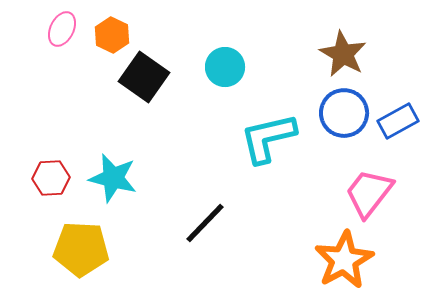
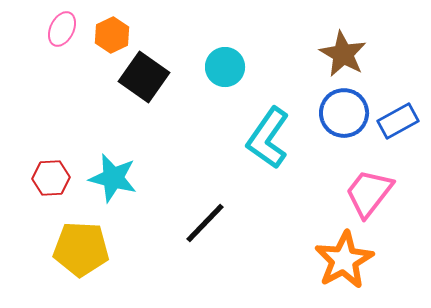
orange hexagon: rotated 8 degrees clockwise
cyan L-shape: rotated 42 degrees counterclockwise
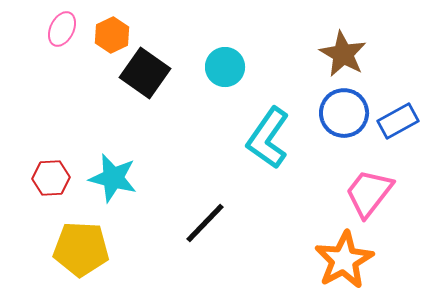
black square: moved 1 px right, 4 px up
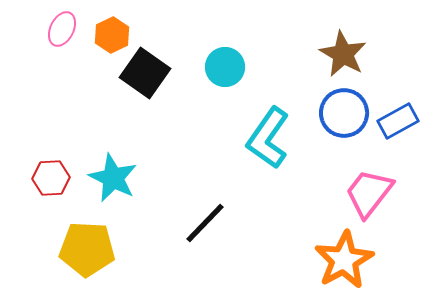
cyan star: rotated 12 degrees clockwise
yellow pentagon: moved 6 px right
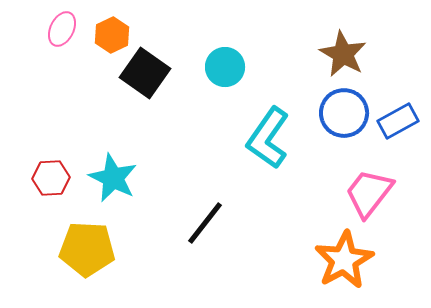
black line: rotated 6 degrees counterclockwise
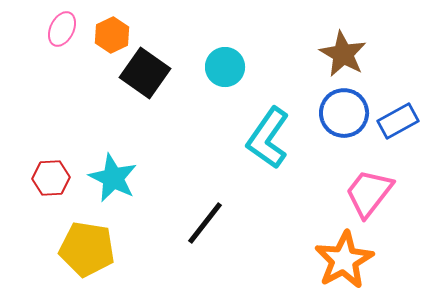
yellow pentagon: rotated 6 degrees clockwise
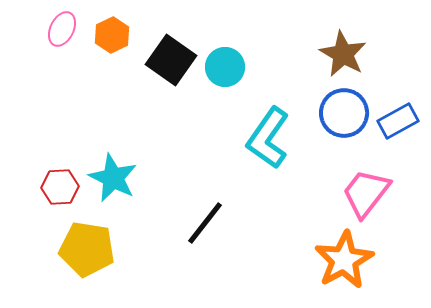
black square: moved 26 px right, 13 px up
red hexagon: moved 9 px right, 9 px down
pink trapezoid: moved 3 px left
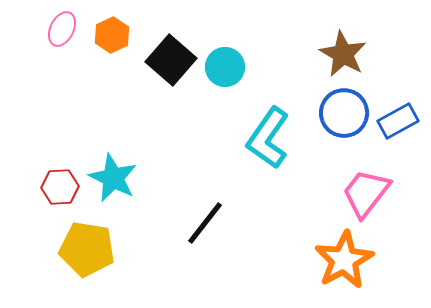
black square: rotated 6 degrees clockwise
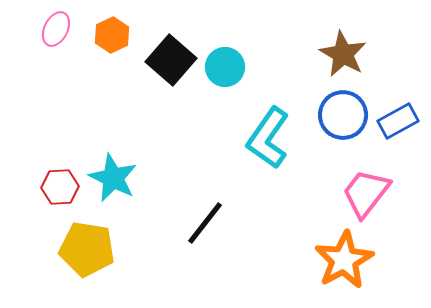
pink ellipse: moved 6 px left
blue circle: moved 1 px left, 2 px down
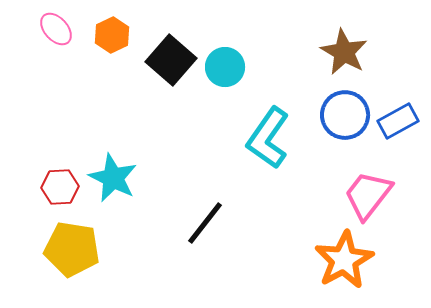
pink ellipse: rotated 68 degrees counterclockwise
brown star: moved 1 px right, 2 px up
blue circle: moved 2 px right
pink trapezoid: moved 2 px right, 2 px down
yellow pentagon: moved 15 px left
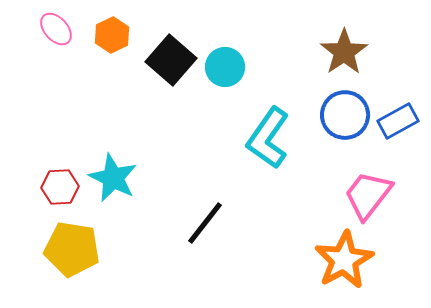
brown star: rotated 9 degrees clockwise
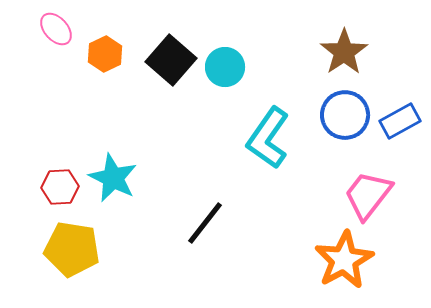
orange hexagon: moved 7 px left, 19 px down
blue rectangle: moved 2 px right
